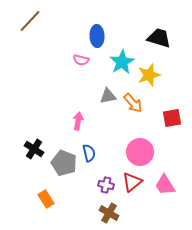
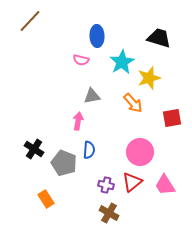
yellow star: moved 3 px down
gray triangle: moved 16 px left
blue semicircle: moved 3 px up; rotated 18 degrees clockwise
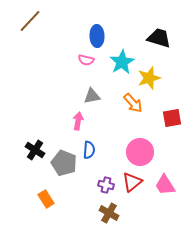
pink semicircle: moved 5 px right
black cross: moved 1 px right, 1 px down
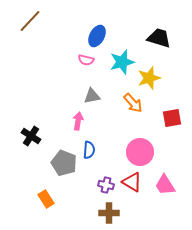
blue ellipse: rotated 30 degrees clockwise
cyan star: rotated 15 degrees clockwise
black cross: moved 4 px left, 14 px up
red triangle: rotated 50 degrees counterclockwise
brown cross: rotated 30 degrees counterclockwise
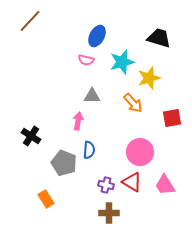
gray triangle: rotated 12 degrees clockwise
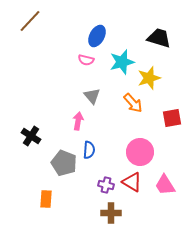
gray triangle: rotated 48 degrees clockwise
orange rectangle: rotated 36 degrees clockwise
brown cross: moved 2 px right
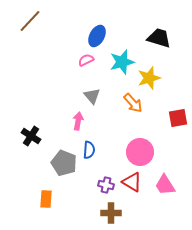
pink semicircle: rotated 140 degrees clockwise
red square: moved 6 px right
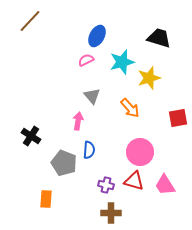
orange arrow: moved 3 px left, 5 px down
red triangle: moved 2 px right, 1 px up; rotated 15 degrees counterclockwise
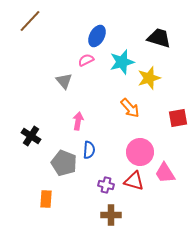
gray triangle: moved 28 px left, 15 px up
pink trapezoid: moved 12 px up
brown cross: moved 2 px down
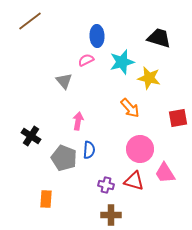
brown line: rotated 10 degrees clockwise
blue ellipse: rotated 30 degrees counterclockwise
yellow star: rotated 30 degrees clockwise
pink circle: moved 3 px up
gray pentagon: moved 5 px up
